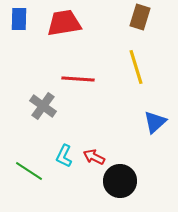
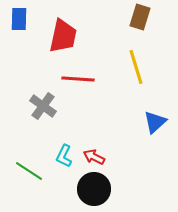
red trapezoid: moved 1 px left, 13 px down; rotated 111 degrees clockwise
black circle: moved 26 px left, 8 px down
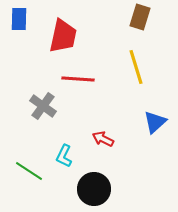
red arrow: moved 9 px right, 18 px up
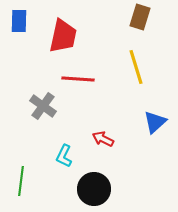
blue rectangle: moved 2 px down
green line: moved 8 px left, 10 px down; rotated 64 degrees clockwise
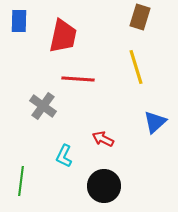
black circle: moved 10 px right, 3 px up
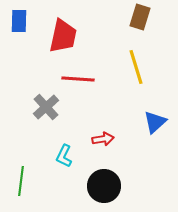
gray cross: moved 3 px right, 1 px down; rotated 12 degrees clockwise
red arrow: rotated 145 degrees clockwise
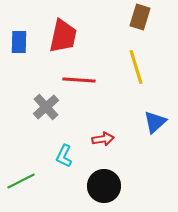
blue rectangle: moved 21 px down
red line: moved 1 px right, 1 px down
green line: rotated 56 degrees clockwise
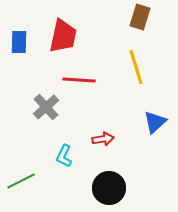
black circle: moved 5 px right, 2 px down
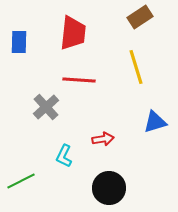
brown rectangle: rotated 40 degrees clockwise
red trapezoid: moved 10 px right, 3 px up; rotated 6 degrees counterclockwise
blue triangle: rotated 25 degrees clockwise
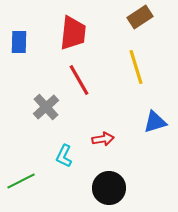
red line: rotated 56 degrees clockwise
